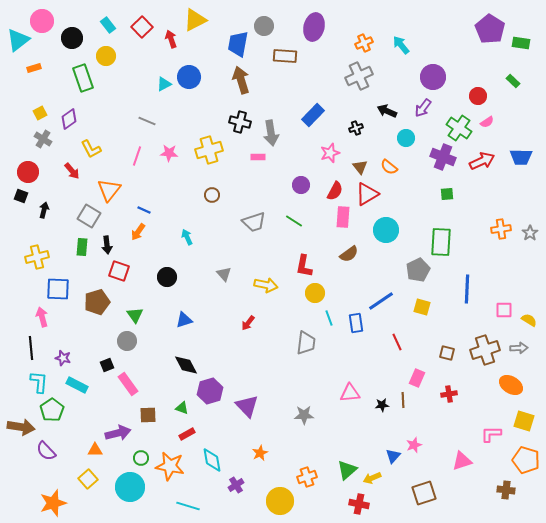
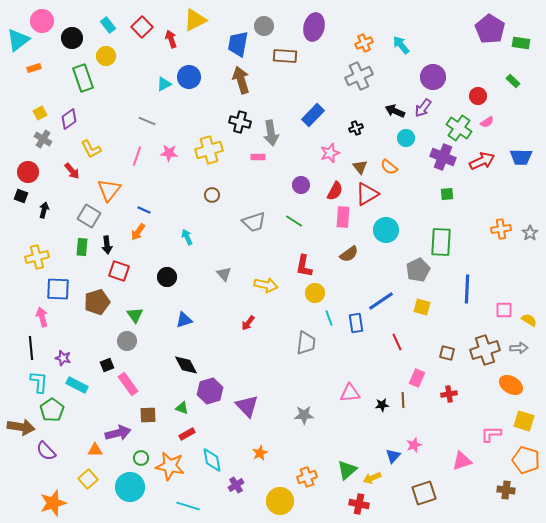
black arrow at (387, 111): moved 8 px right
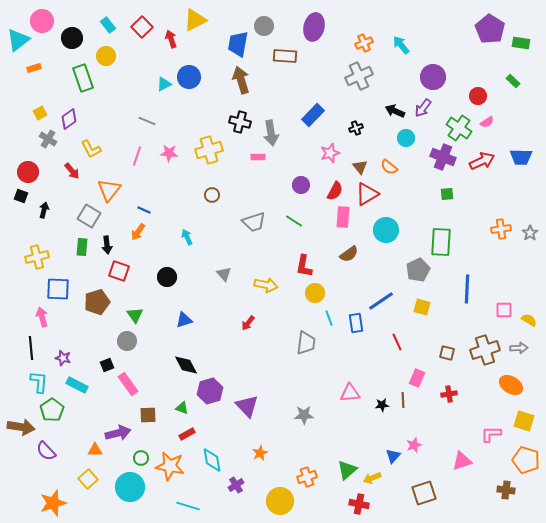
gray cross at (43, 139): moved 5 px right
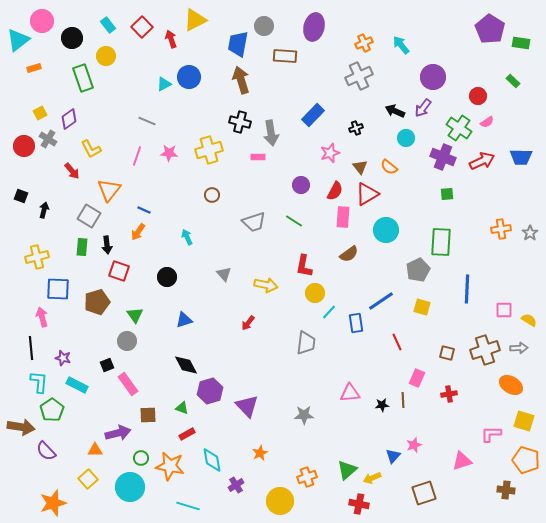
red circle at (28, 172): moved 4 px left, 26 px up
cyan line at (329, 318): moved 6 px up; rotated 63 degrees clockwise
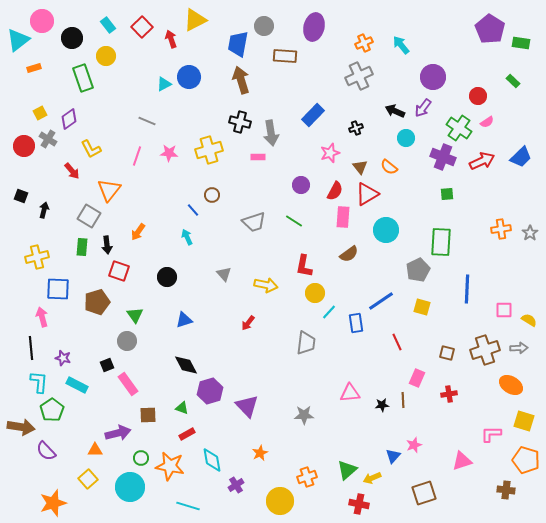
blue trapezoid at (521, 157): rotated 45 degrees counterclockwise
blue line at (144, 210): moved 49 px right; rotated 24 degrees clockwise
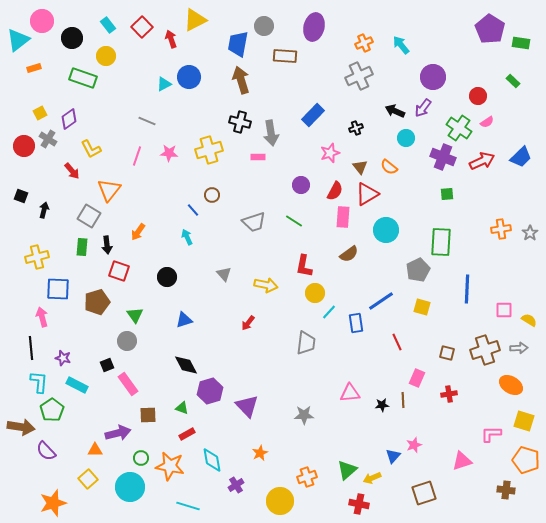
green rectangle at (83, 78): rotated 52 degrees counterclockwise
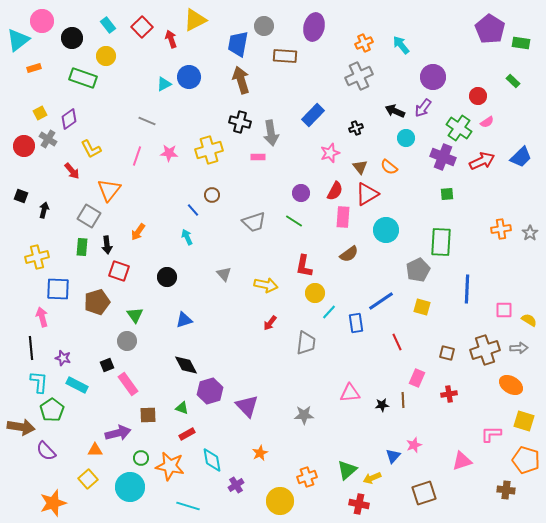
purple circle at (301, 185): moved 8 px down
red arrow at (248, 323): moved 22 px right
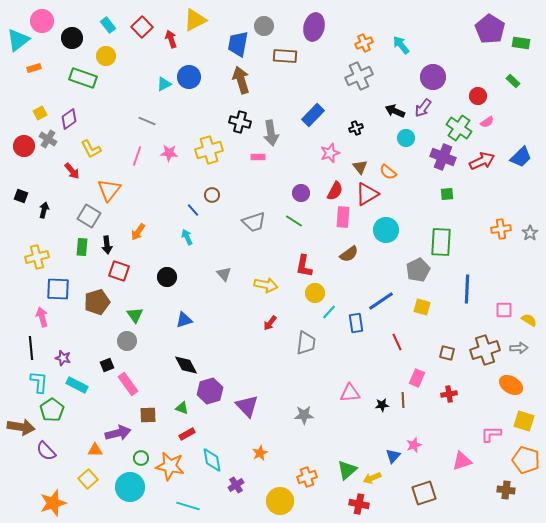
orange semicircle at (389, 167): moved 1 px left, 5 px down
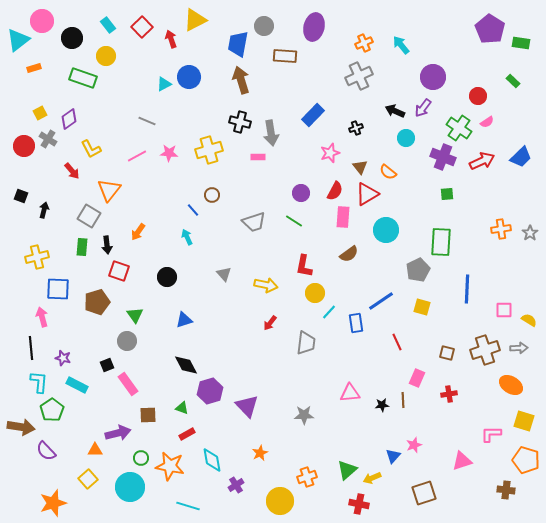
pink line at (137, 156): rotated 42 degrees clockwise
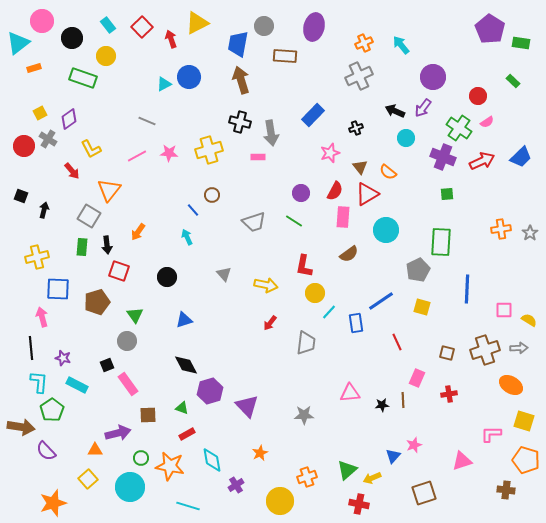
yellow triangle at (195, 20): moved 2 px right, 3 px down
cyan triangle at (18, 40): moved 3 px down
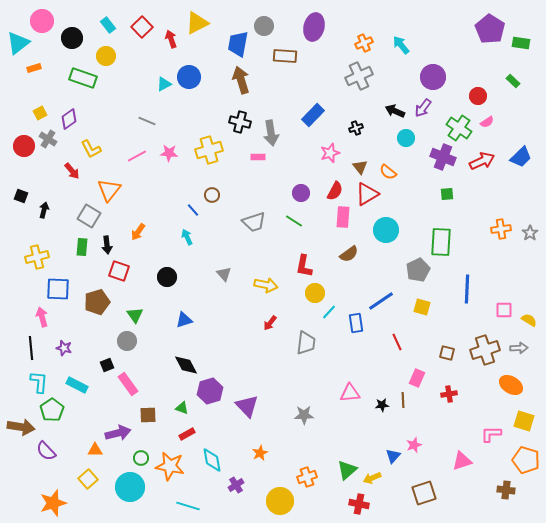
purple star at (63, 358): moved 1 px right, 10 px up
